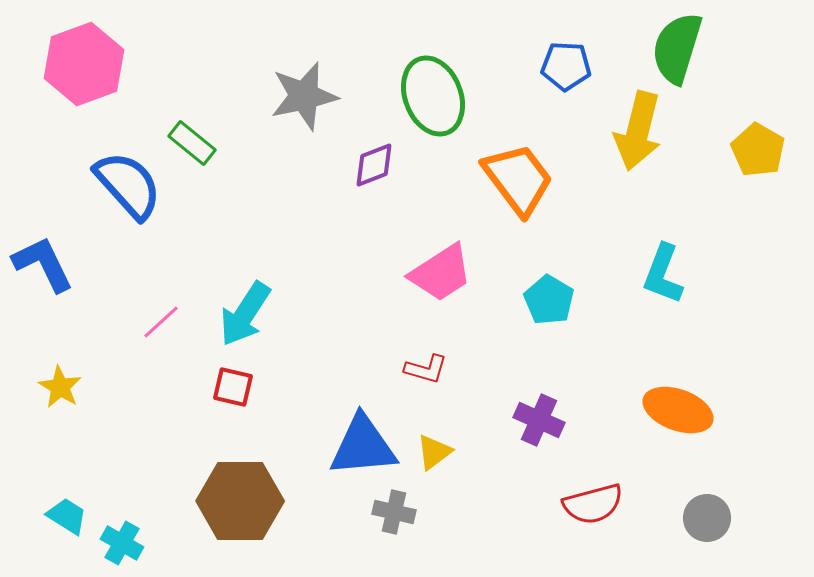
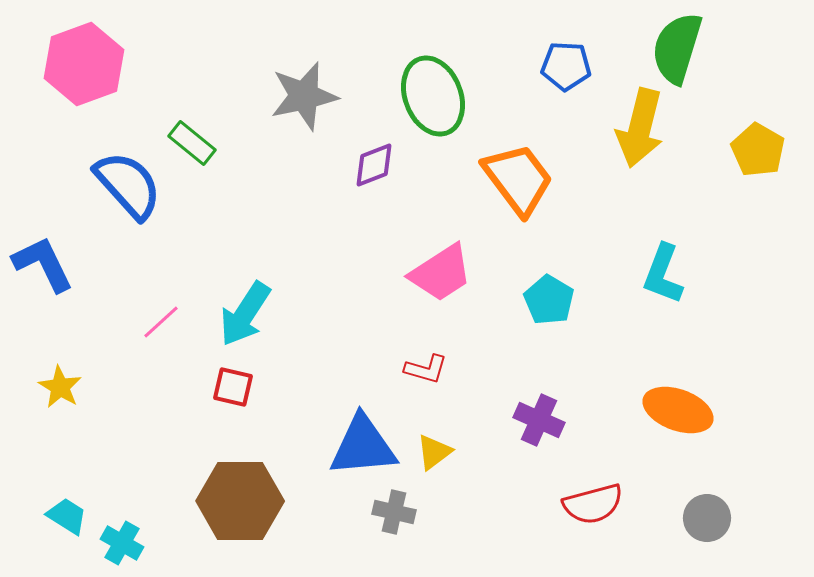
yellow arrow: moved 2 px right, 3 px up
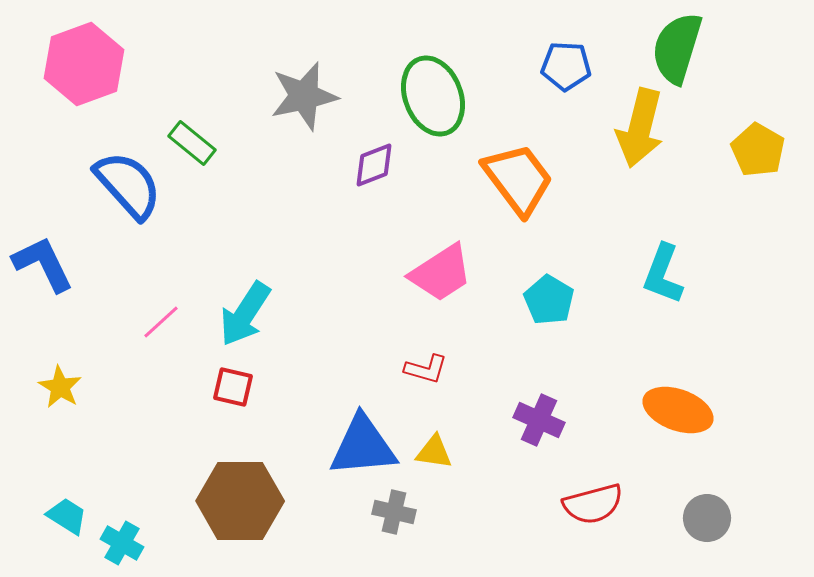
yellow triangle: rotated 45 degrees clockwise
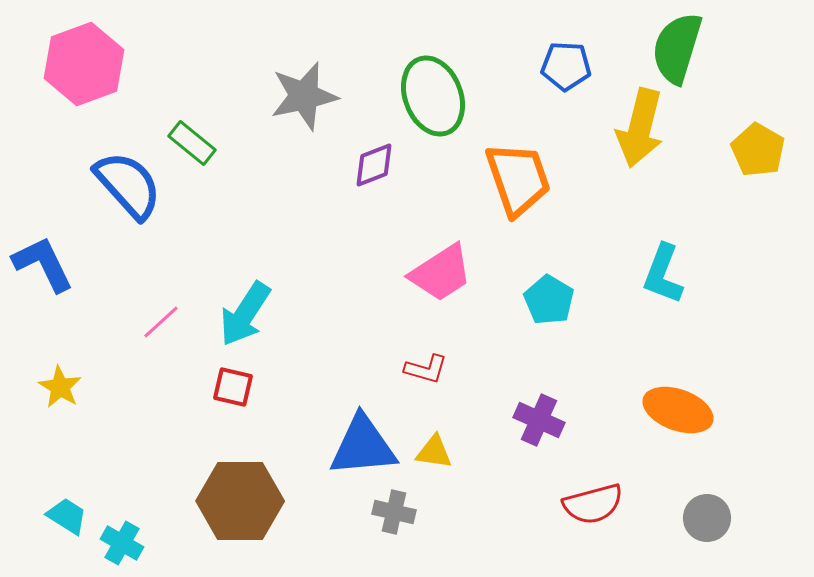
orange trapezoid: rotated 18 degrees clockwise
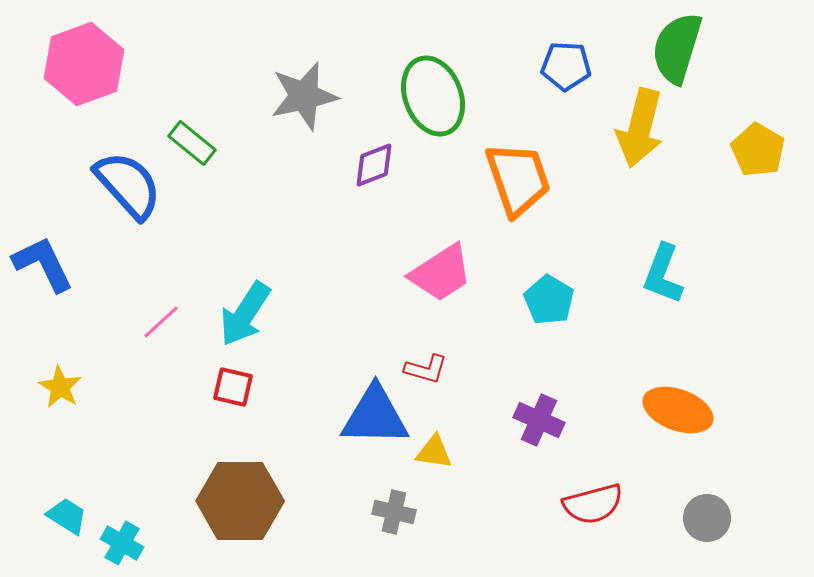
blue triangle: moved 12 px right, 30 px up; rotated 6 degrees clockwise
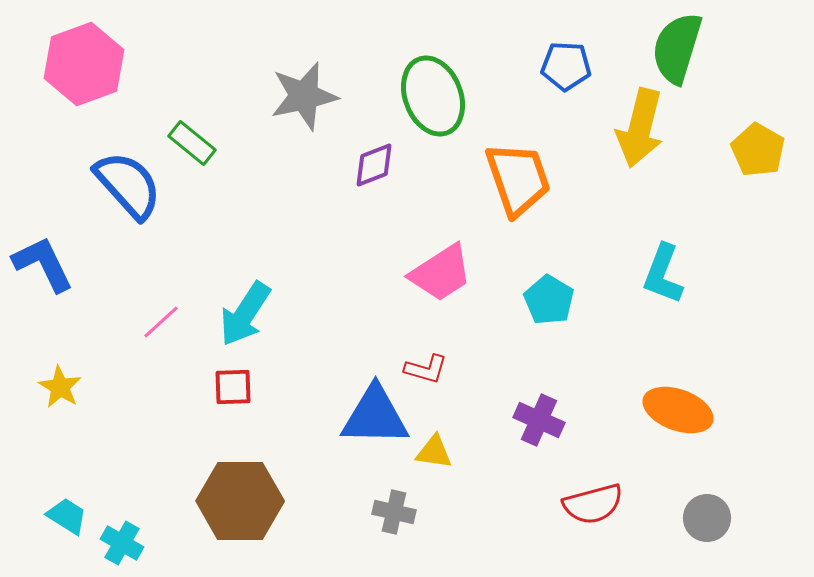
red square: rotated 15 degrees counterclockwise
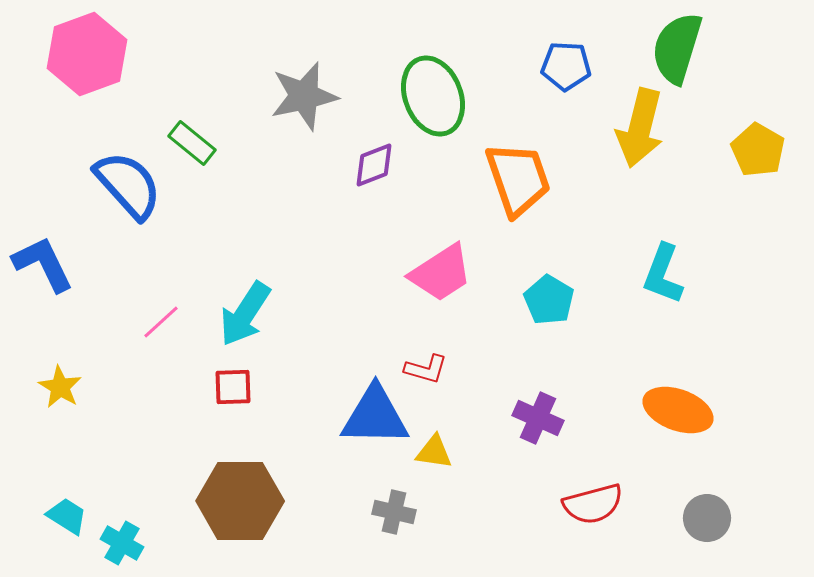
pink hexagon: moved 3 px right, 10 px up
purple cross: moved 1 px left, 2 px up
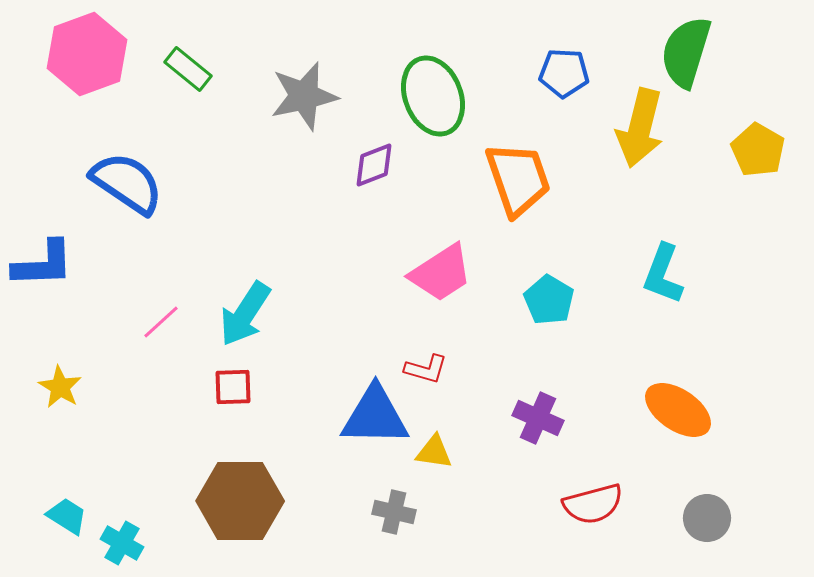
green semicircle: moved 9 px right, 4 px down
blue pentagon: moved 2 px left, 7 px down
green rectangle: moved 4 px left, 74 px up
blue semicircle: moved 1 px left, 2 px up; rotated 14 degrees counterclockwise
blue L-shape: rotated 114 degrees clockwise
orange ellipse: rotated 14 degrees clockwise
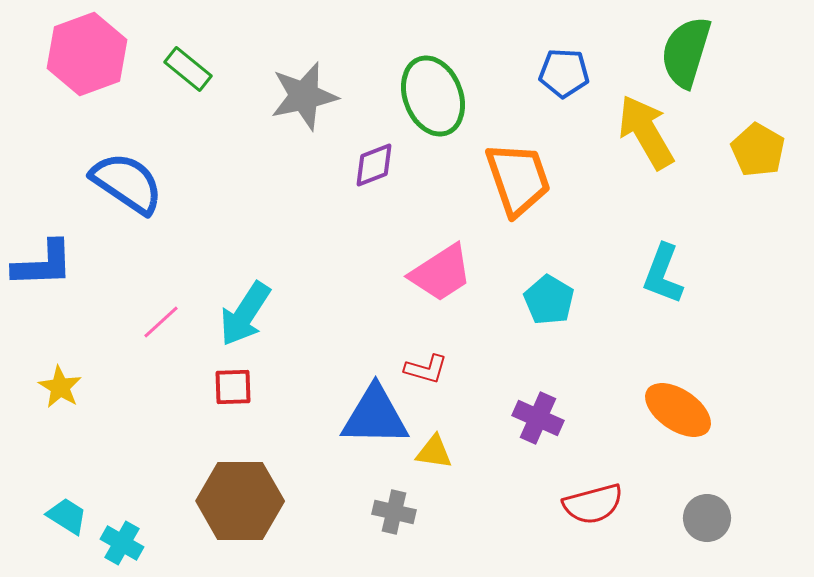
yellow arrow: moved 6 px right, 4 px down; rotated 136 degrees clockwise
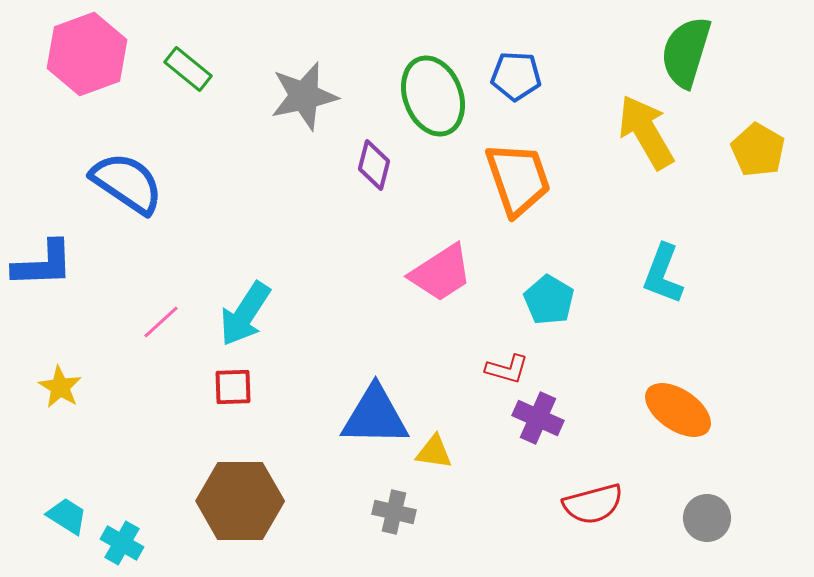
blue pentagon: moved 48 px left, 3 px down
purple diamond: rotated 54 degrees counterclockwise
red L-shape: moved 81 px right
